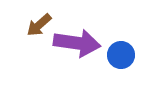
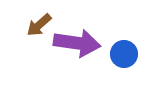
blue circle: moved 3 px right, 1 px up
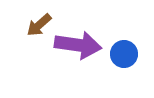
purple arrow: moved 1 px right, 2 px down
